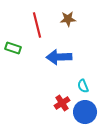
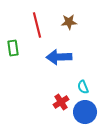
brown star: moved 1 px right, 3 px down
green rectangle: rotated 63 degrees clockwise
cyan semicircle: moved 1 px down
red cross: moved 1 px left, 1 px up
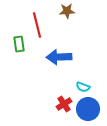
brown star: moved 2 px left, 11 px up
green rectangle: moved 6 px right, 4 px up
cyan semicircle: rotated 48 degrees counterclockwise
red cross: moved 3 px right, 2 px down
blue circle: moved 3 px right, 3 px up
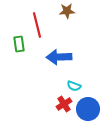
cyan semicircle: moved 9 px left, 1 px up
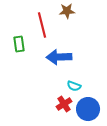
red line: moved 5 px right
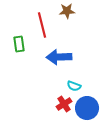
blue circle: moved 1 px left, 1 px up
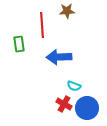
red line: rotated 10 degrees clockwise
red cross: rotated 28 degrees counterclockwise
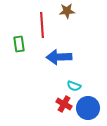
blue circle: moved 1 px right
